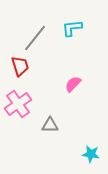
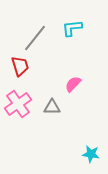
gray triangle: moved 2 px right, 18 px up
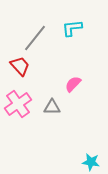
red trapezoid: rotated 25 degrees counterclockwise
cyan star: moved 8 px down
